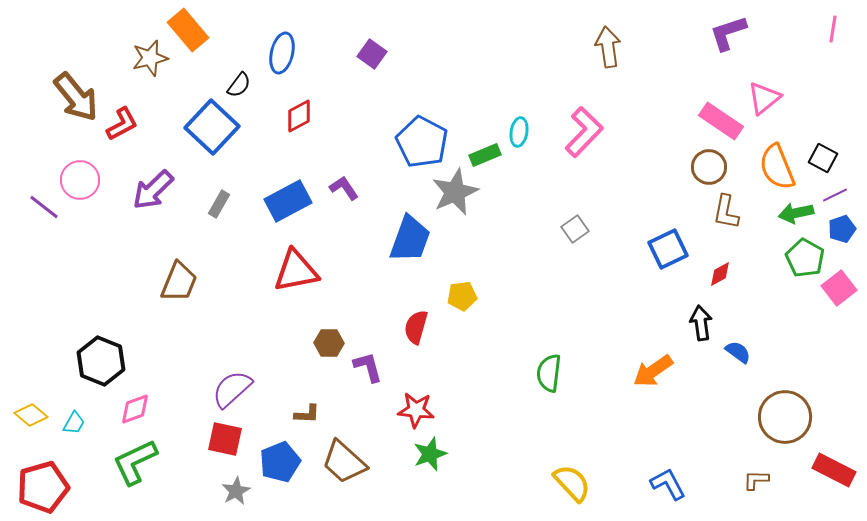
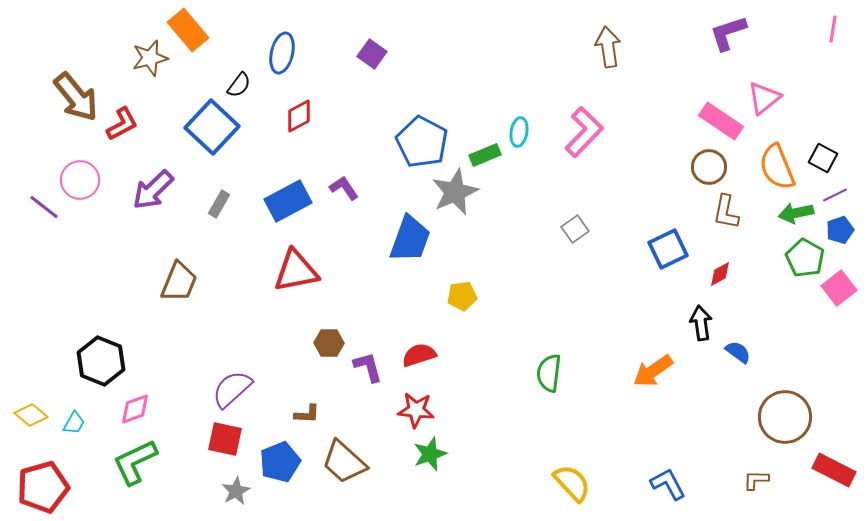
blue pentagon at (842, 229): moved 2 px left, 1 px down
red semicircle at (416, 327): moved 3 px right, 28 px down; rotated 56 degrees clockwise
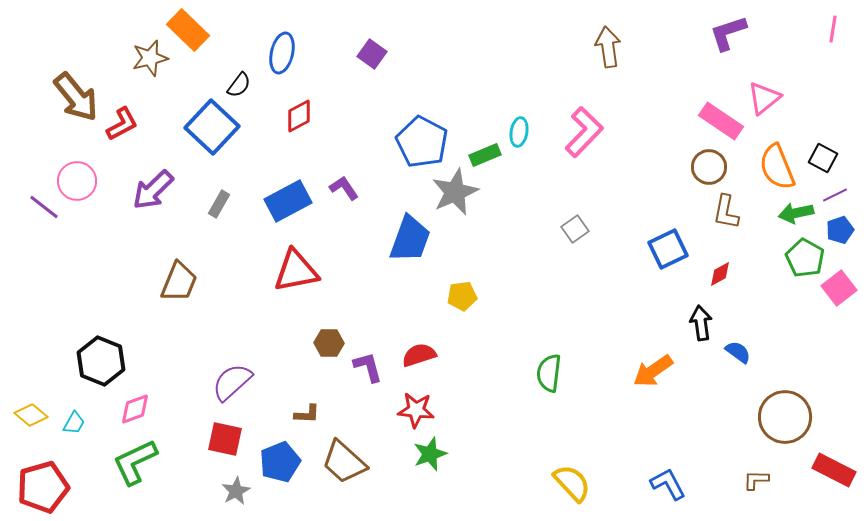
orange rectangle at (188, 30): rotated 6 degrees counterclockwise
pink circle at (80, 180): moved 3 px left, 1 px down
purple semicircle at (232, 389): moved 7 px up
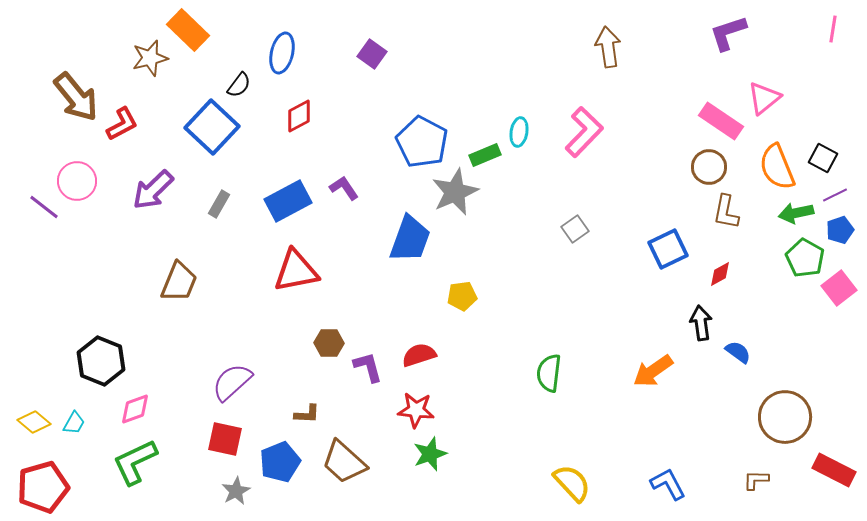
yellow diamond at (31, 415): moved 3 px right, 7 px down
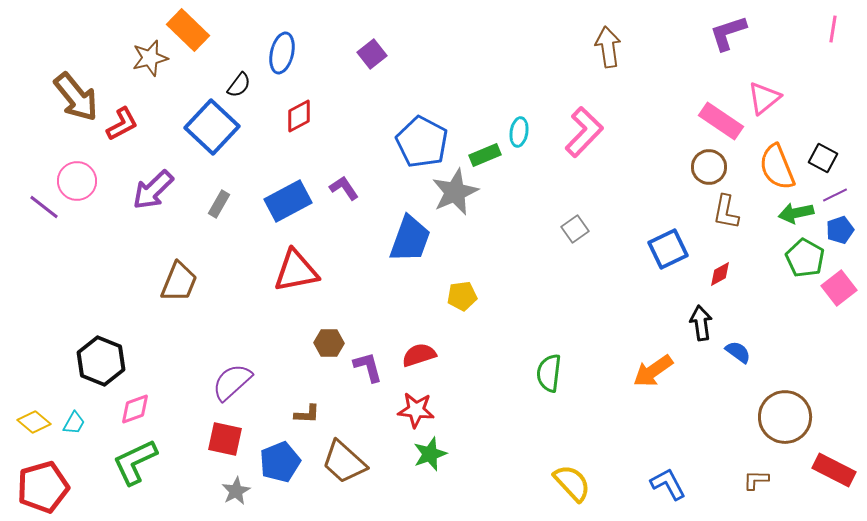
purple square at (372, 54): rotated 16 degrees clockwise
